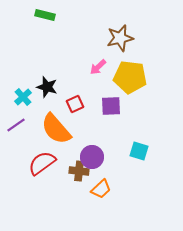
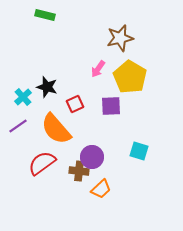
pink arrow: moved 2 px down; rotated 12 degrees counterclockwise
yellow pentagon: rotated 24 degrees clockwise
purple line: moved 2 px right, 1 px down
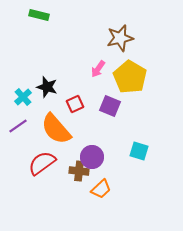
green rectangle: moved 6 px left
purple square: moved 1 px left; rotated 25 degrees clockwise
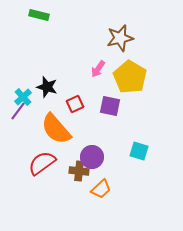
purple square: rotated 10 degrees counterclockwise
purple line: moved 15 px up; rotated 18 degrees counterclockwise
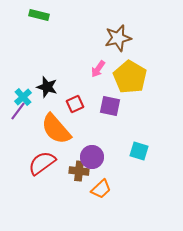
brown star: moved 2 px left
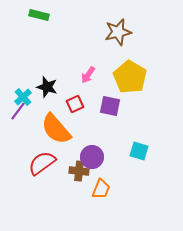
brown star: moved 6 px up
pink arrow: moved 10 px left, 6 px down
orange trapezoid: rotated 25 degrees counterclockwise
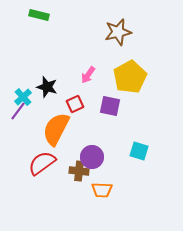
yellow pentagon: rotated 12 degrees clockwise
orange semicircle: rotated 68 degrees clockwise
orange trapezoid: moved 1 px right, 1 px down; rotated 70 degrees clockwise
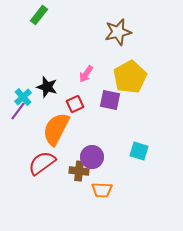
green rectangle: rotated 66 degrees counterclockwise
pink arrow: moved 2 px left, 1 px up
purple square: moved 6 px up
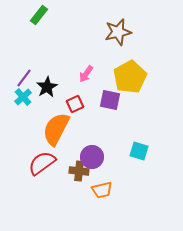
black star: rotated 25 degrees clockwise
purple line: moved 6 px right, 33 px up
orange trapezoid: rotated 15 degrees counterclockwise
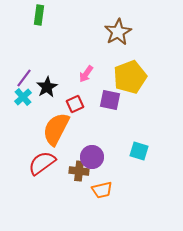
green rectangle: rotated 30 degrees counterclockwise
brown star: rotated 16 degrees counterclockwise
yellow pentagon: rotated 8 degrees clockwise
